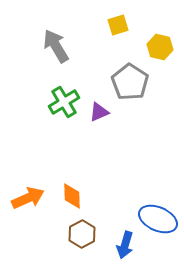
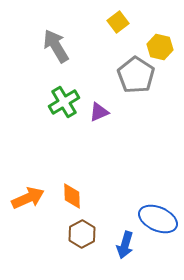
yellow square: moved 3 px up; rotated 20 degrees counterclockwise
gray pentagon: moved 6 px right, 7 px up
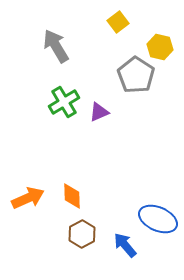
blue arrow: rotated 124 degrees clockwise
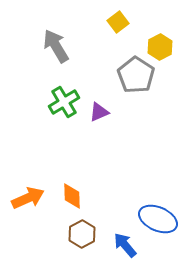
yellow hexagon: rotated 20 degrees clockwise
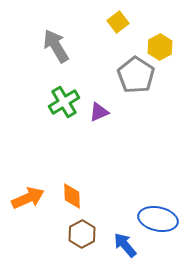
blue ellipse: rotated 12 degrees counterclockwise
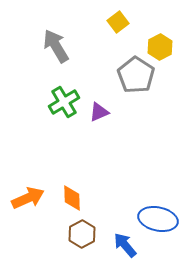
orange diamond: moved 2 px down
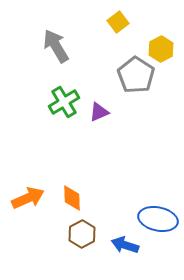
yellow hexagon: moved 1 px right, 2 px down
blue arrow: rotated 32 degrees counterclockwise
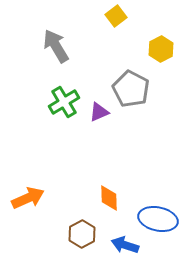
yellow square: moved 2 px left, 6 px up
gray pentagon: moved 5 px left, 14 px down; rotated 6 degrees counterclockwise
orange diamond: moved 37 px right
